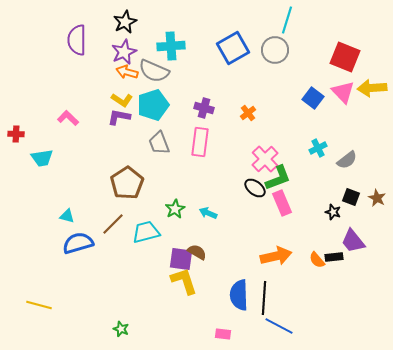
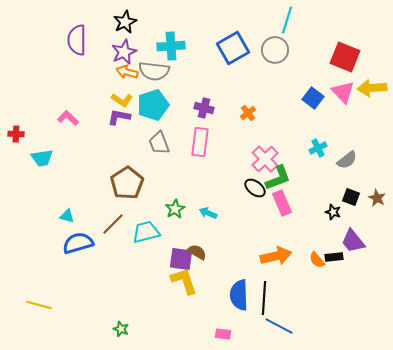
gray semicircle at (154, 71): rotated 16 degrees counterclockwise
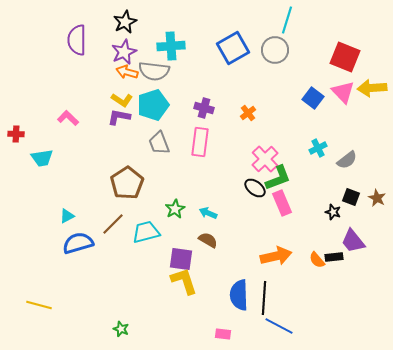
cyan triangle at (67, 216): rotated 42 degrees counterclockwise
brown semicircle at (197, 252): moved 11 px right, 12 px up
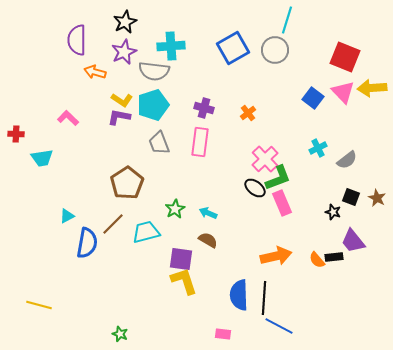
orange arrow at (127, 72): moved 32 px left
blue semicircle at (78, 243): moved 9 px right; rotated 116 degrees clockwise
green star at (121, 329): moved 1 px left, 5 px down
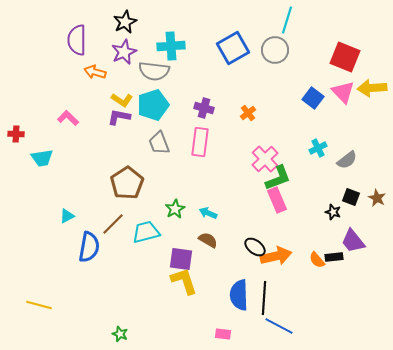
black ellipse at (255, 188): moved 59 px down
pink rectangle at (282, 203): moved 5 px left, 3 px up
blue semicircle at (87, 243): moved 2 px right, 4 px down
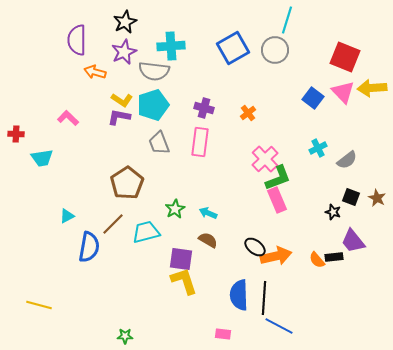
green star at (120, 334): moved 5 px right, 2 px down; rotated 21 degrees counterclockwise
